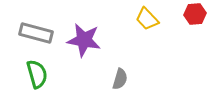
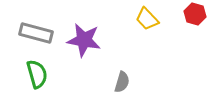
red hexagon: rotated 20 degrees clockwise
gray semicircle: moved 2 px right, 3 px down
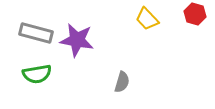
purple star: moved 7 px left
green semicircle: rotated 96 degrees clockwise
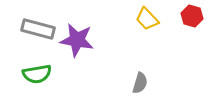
red hexagon: moved 3 px left, 2 px down
gray rectangle: moved 2 px right, 4 px up
gray semicircle: moved 18 px right, 1 px down
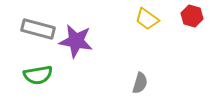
yellow trapezoid: rotated 10 degrees counterclockwise
purple star: moved 1 px left, 1 px down
green semicircle: moved 1 px right, 1 px down
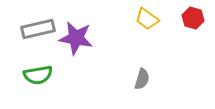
red hexagon: moved 1 px right, 2 px down
gray rectangle: rotated 28 degrees counterclockwise
purple star: moved 3 px up
gray semicircle: moved 2 px right, 4 px up
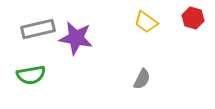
yellow trapezoid: moved 1 px left, 3 px down
green semicircle: moved 7 px left
gray semicircle: rotated 10 degrees clockwise
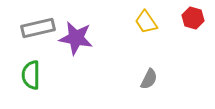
yellow trapezoid: rotated 20 degrees clockwise
gray rectangle: moved 1 px up
green semicircle: rotated 100 degrees clockwise
gray semicircle: moved 7 px right
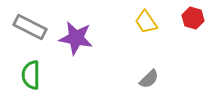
gray rectangle: moved 8 px left, 1 px up; rotated 40 degrees clockwise
gray semicircle: rotated 20 degrees clockwise
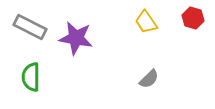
green semicircle: moved 2 px down
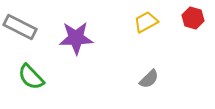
yellow trapezoid: rotated 95 degrees clockwise
gray rectangle: moved 10 px left
purple star: rotated 12 degrees counterclockwise
green semicircle: rotated 44 degrees counterclockwise
